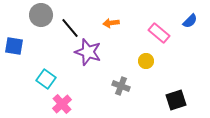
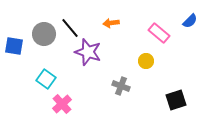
gray circle: moved 3 px right, 19 px down
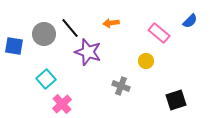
cyan square: rotated 12 degrees clockwise
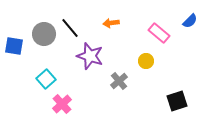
purple star: moved 2 px right, 4 px down
gray cross: moved 2 px left, 5 px up; rotated 30 degrees clockwise
black square: moved 1 px right, 1 px down
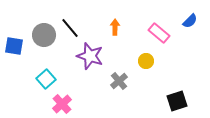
orange arrow: moved 4 px right, 4 px down; rotated 98 degrees clockwise
gray circle: moved 1 px down
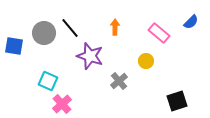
blue semicircle: moved 1 px right, 1 px down
gray circle: moved 2 px up
cyan square: moved 2 px right, 2 px down; rotated 24 degrees counterclockwise
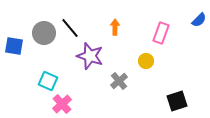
blue semicircle: moved 8 px right, 2 px up
pink rectangle: moved 2 px right; rotated 70 degrees clockwise
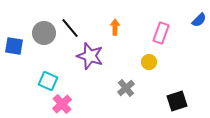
yellow circle: moved 3 px right, 1 px down
gray cross: moved 7 px right, 7 px down
